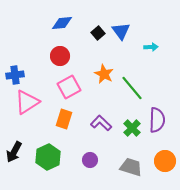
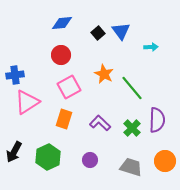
red circle: moved 1 px right, 1 px up
purple L-shape: moved 1 px left
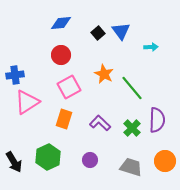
blue diamond: moved 1 px left
black arrow: moved 10 px down; rotated 60 degrees counterclockwise
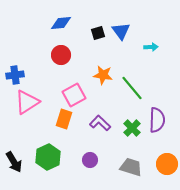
black square: rotated 24 degrees clockwise
orange star: moved 1 px left, 1 px down; rotated 18 degrees counterclockwise
pink square: moved 5 px right, 8 px down
orange circle: moved 2 px right, 3 px down
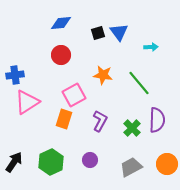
blue triangle: moved 2 px left, 1 px down
green line: moved 7 px right, 5 px up
purple L-shape: moved 2 px up; rotated 75 degrees clockwise
green hexagon: moved 3 px right, 5 px down
black arrow: rotated 115 degrees counterclockwise
gray trapezoid: rotated 45 degrees counterclockwise
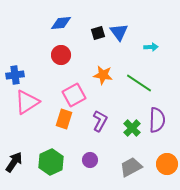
green line: rotated 16 degrees counterclockwise
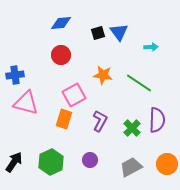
pink triangle: moved 1 px left, 1 px down; rotated 48 degrees clockwise
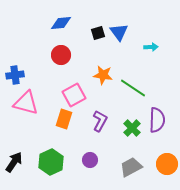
green line: moved 6 px left, 5 px down
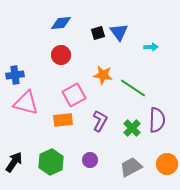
orange rectangle: moved 1 px left, 1 px down; rotated 66 degrees clockwise
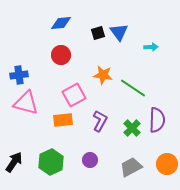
blue cross: moved 4 px right
